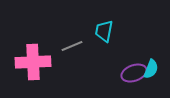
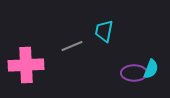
pink cross: moved 7 px left, 3 px down
purple ellipse: rotated 20 degrees clockwise
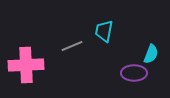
cyan semicircle: moved 15 px up
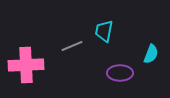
purple ellipse: moved 14 px left
